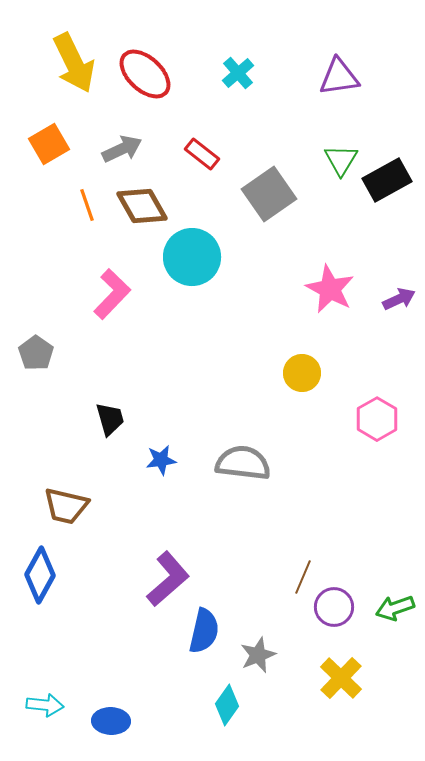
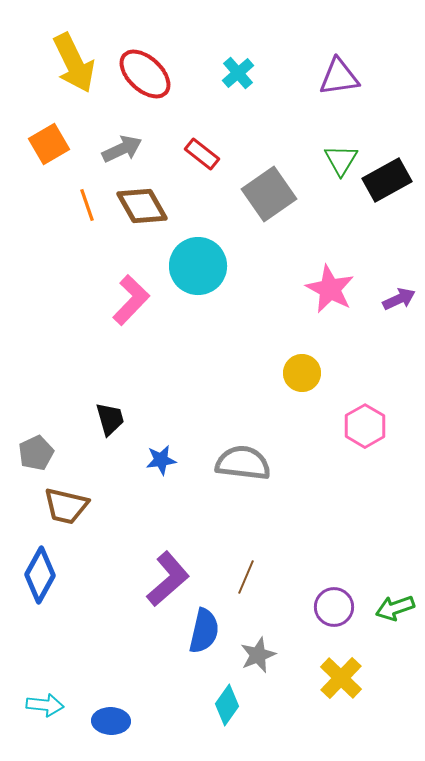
cyan circle: moved 6 px right, 9 px down
pink L-shape: moved 19 px right, 6 px down
gray pentagon: moved 100 px down; rotated 12 degrees clockwise
pink hexagon: moved 12 px left, 7 px down
brown line: moved 57 px left
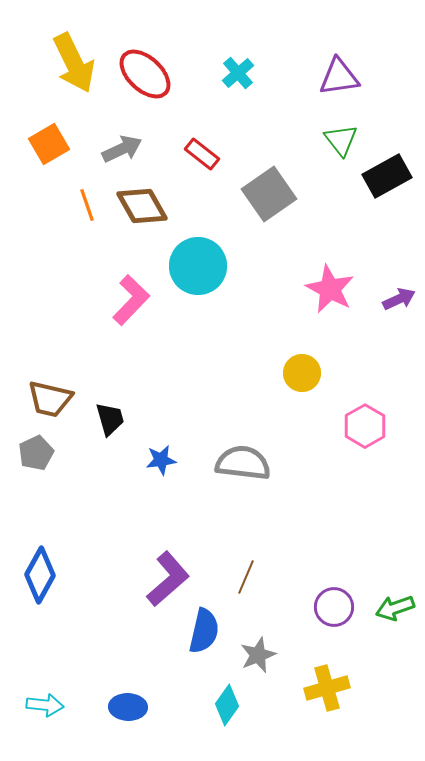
green triangle: moved 20 px up; rotated 9 degrees counterclockwise
black rectangle: moved 4 px up
brown trapezoid: moved 16 px left, 107 px up
yellow cross: moved 14 px left, 10 px down; rotated 30 degrees clockwise
blue ellipse: moved 17 px right, 14 px up
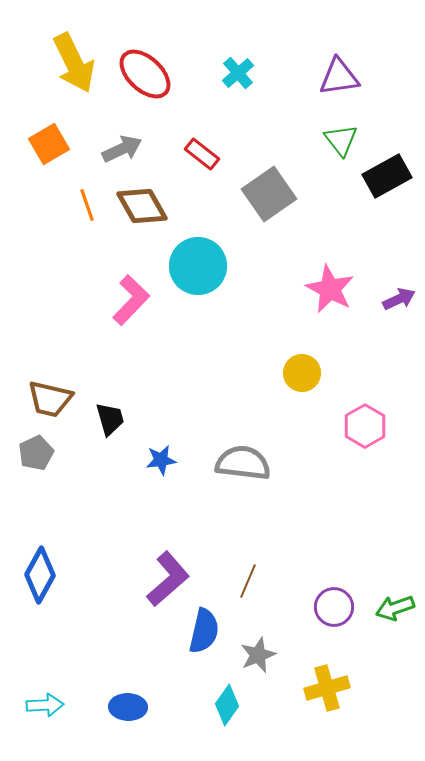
brown line: moved 2 px right, 4 px down
cyan arrow: rotated 9 degrees counterclockwise
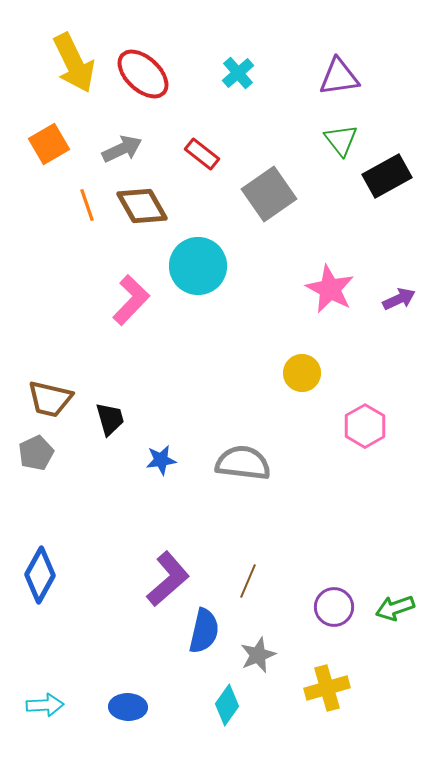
red ellipse: moved 2 px left
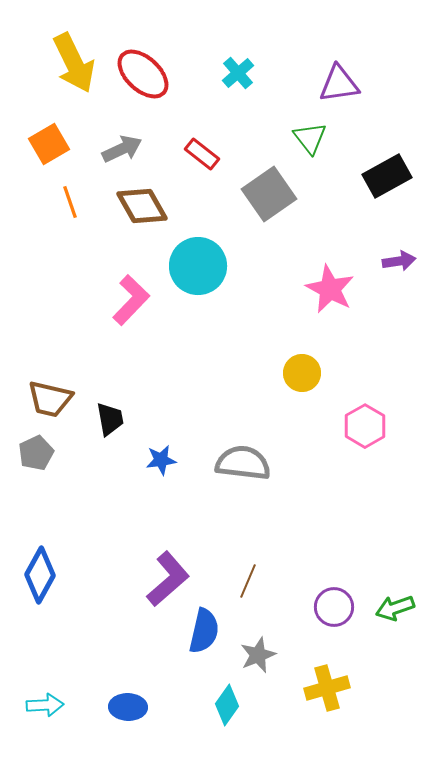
purple triangle: moved 7 px down
green triangle: moved 31 px left, 2 px up
orange line: moved 17 px left, 3 px up
purple arrow: moved 38 px up; rotated 16 degrees clockwise
black trapezoid: rotated 6 degrees clockwise
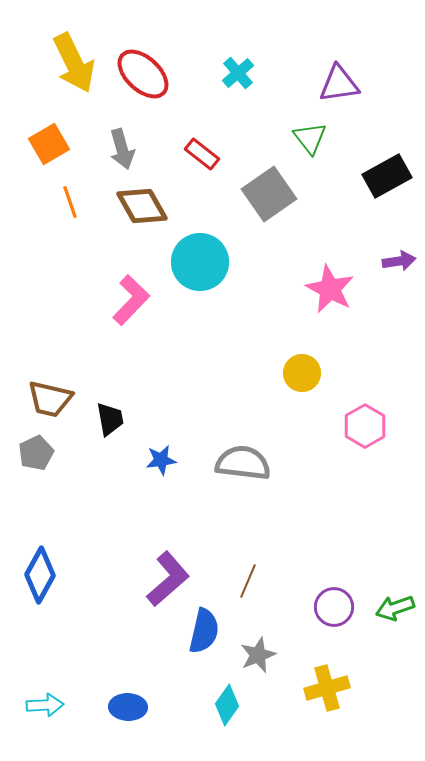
gray arrow: rotated 99 degrees clockwise
cyan circle: moved 2 px right, 4 px up
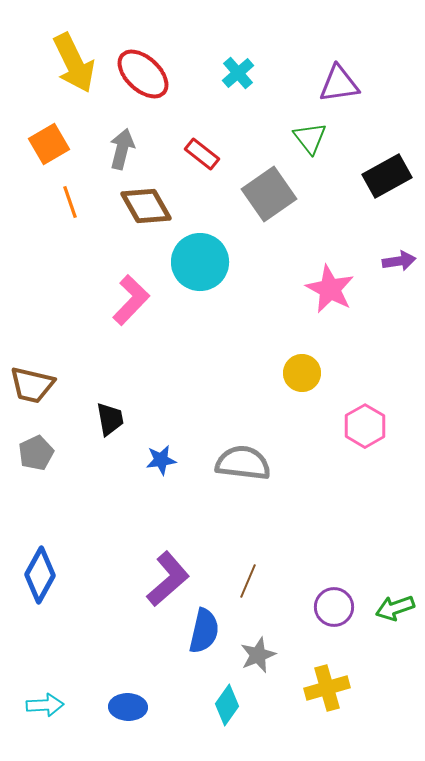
gray arrow: rotated 150 degrees counterclockwise
brown diamond: moved 4 px right
brown trapezoid: moved 18 px left, 14 px up
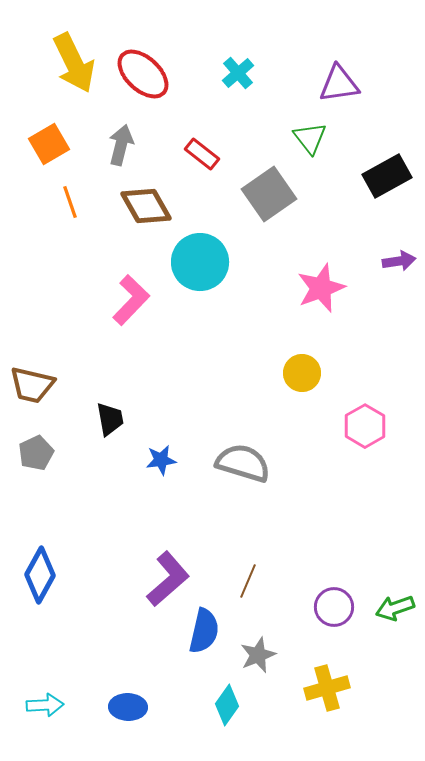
gray arrow: moved 1 px left, 4 px up
pink star: moved 9 px left, 1 px up; rotated 24 degrees clockwise
gray semicircle: rotated 10 degrees clockwise
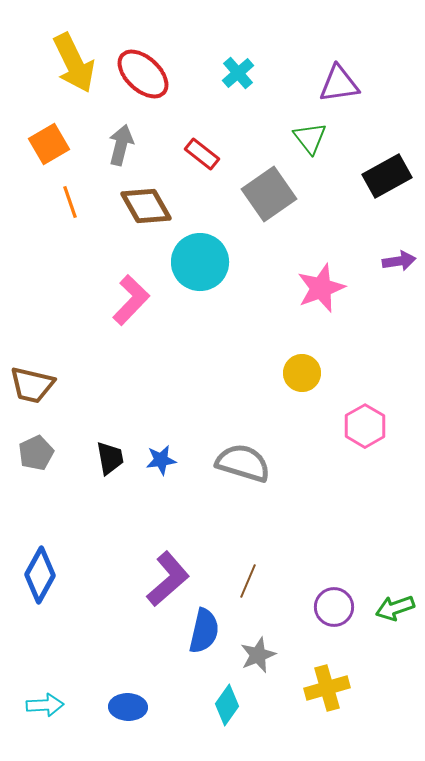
black trapezoid: moved 39 px down
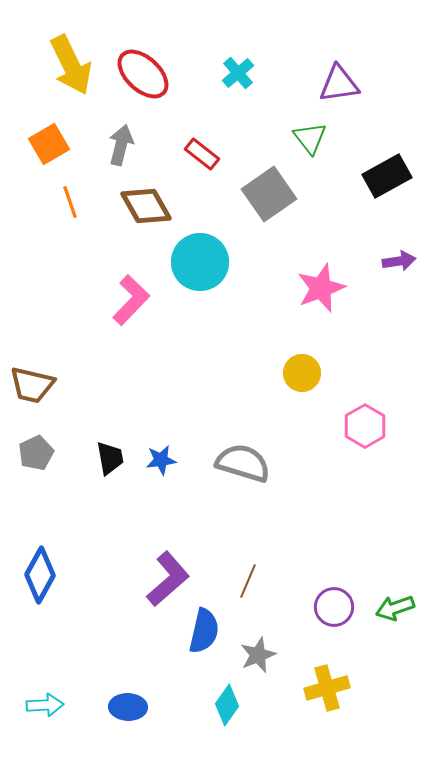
yellow arrow: moved 3 px left, 2 px down
